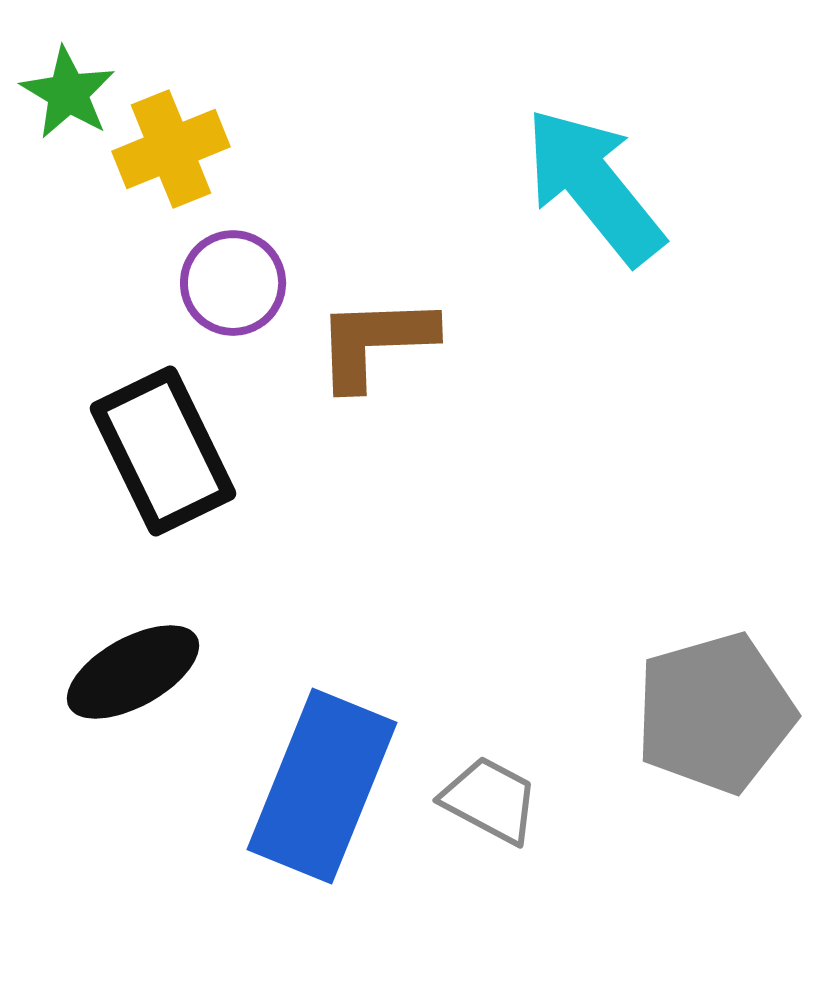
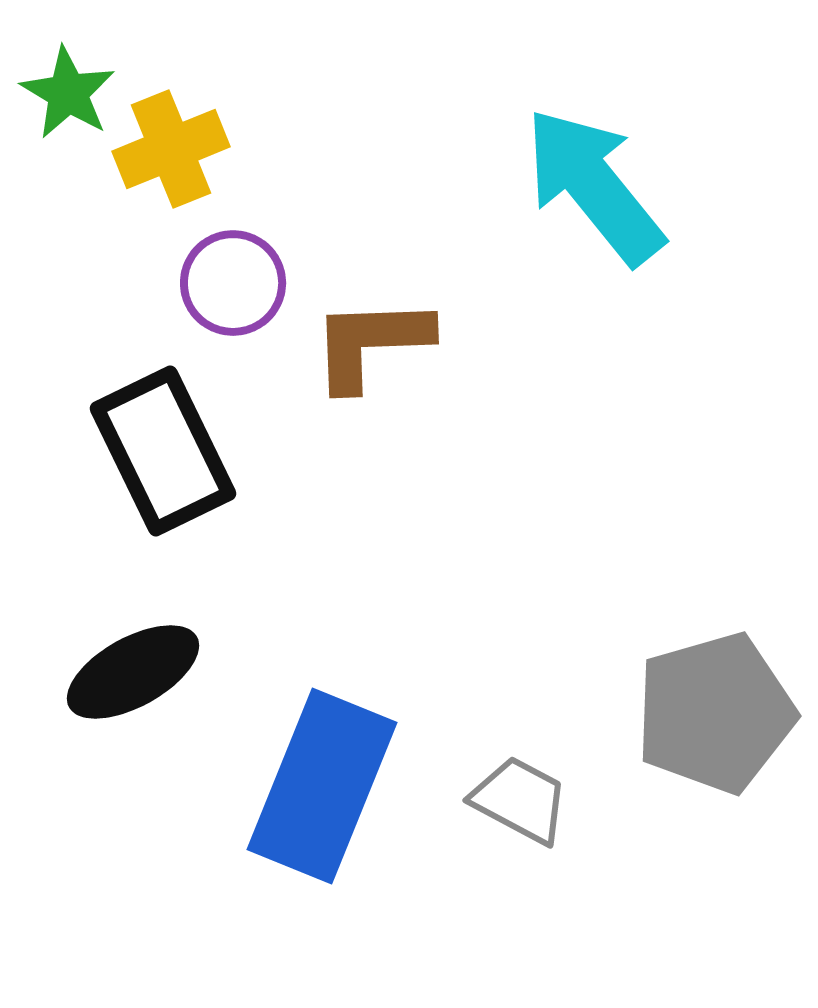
brown L-shape: moved 4 px left, 1 px down
gray trapezoid: moved 30 px right
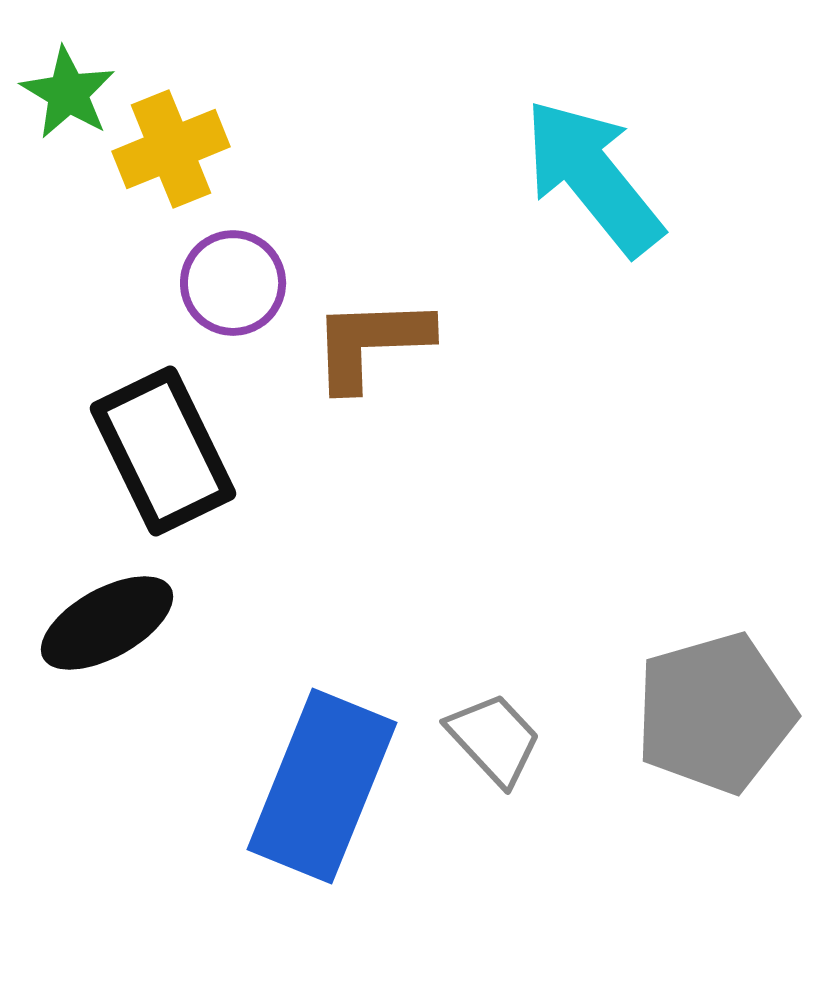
cyan arrow: moved 1 px left, 9 px up
black ellipse: moved 26 px left, 49 px up
gray trapezoid: moved 26 px left, 61 px up; rotated 19 degrees clockwise
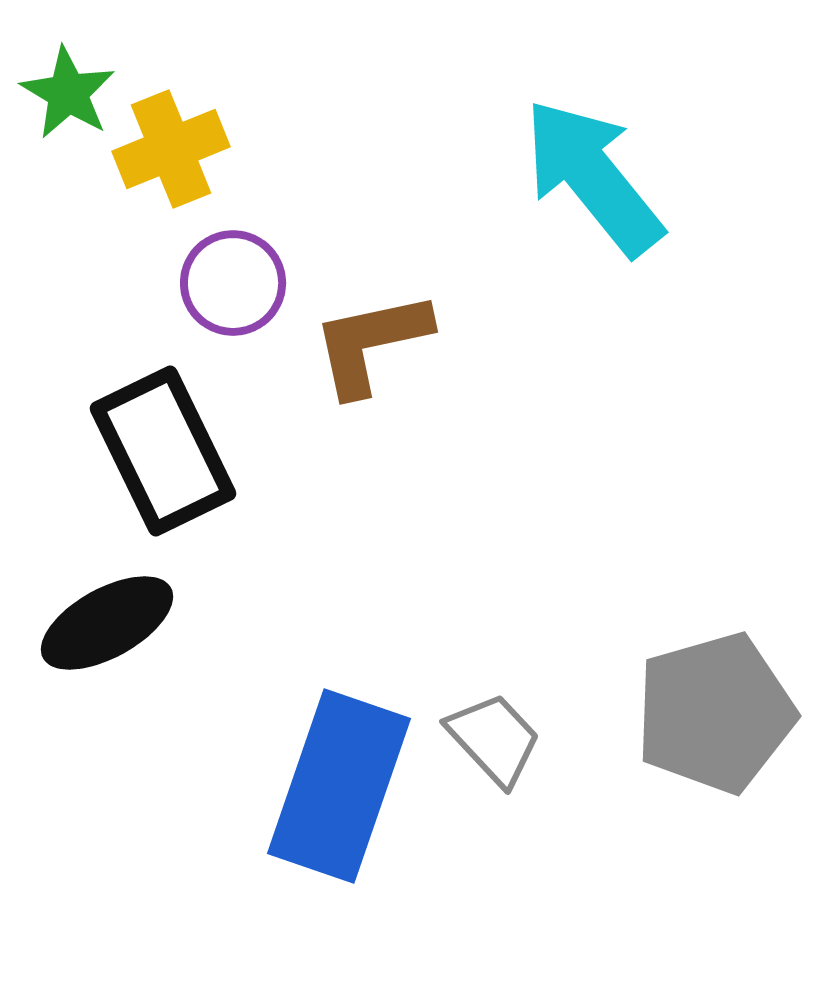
brown L-shape: rotated 10 degrees counterclockwise
blue rectangle: moved 17 px right; rotated 3 degrees counterclockwise
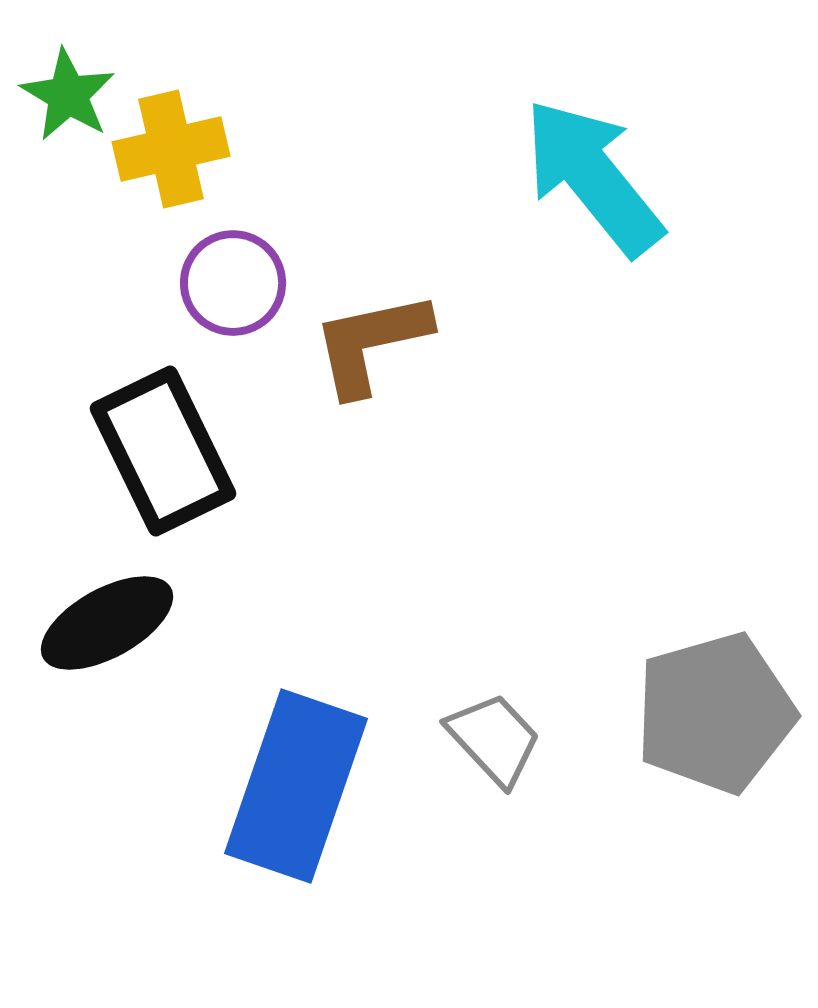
green star: moved 2 px down
yellow cross: rotated 9 degrees clockwise
blue rectangle: moved 43 px left
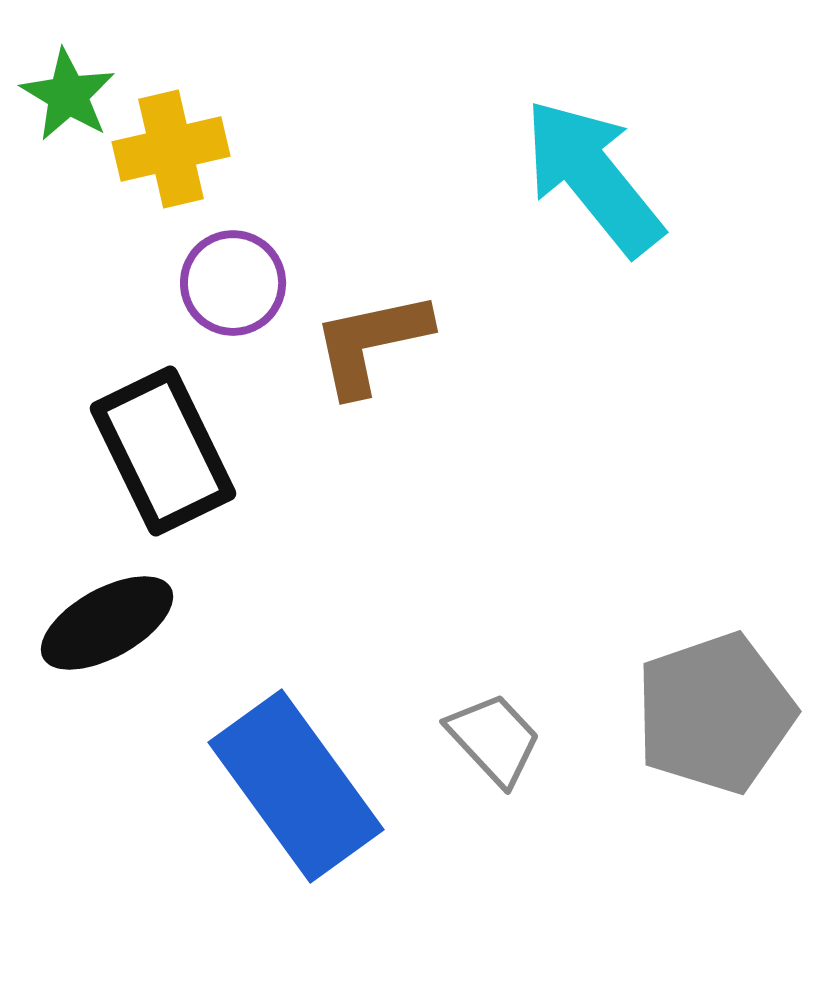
gray pentagon: rotated 3 degrees counterclockwise
blue rectangle: rotated 55 degrees counterclockwise
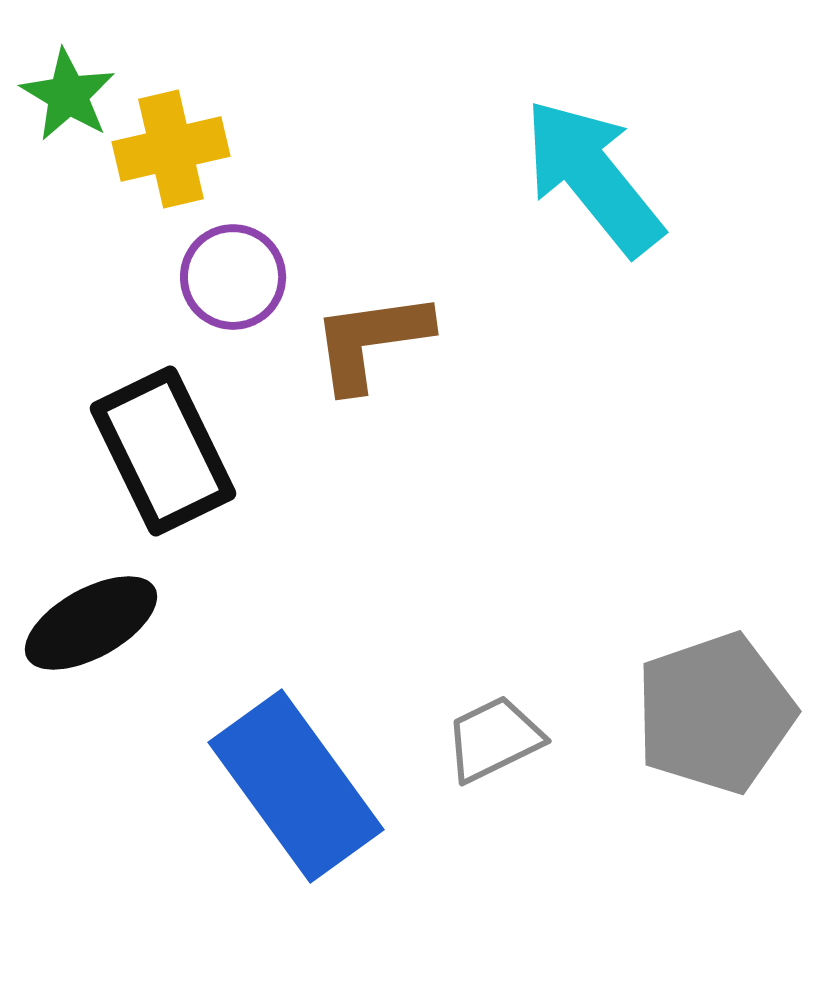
purple circle: moved 6 px up
brown L-shape: moved 2 px up; rotated 4 degrees clockwise
black ellipse: moved 16 px left
gray trapezoid: rotated 73 degrees counterclockwise
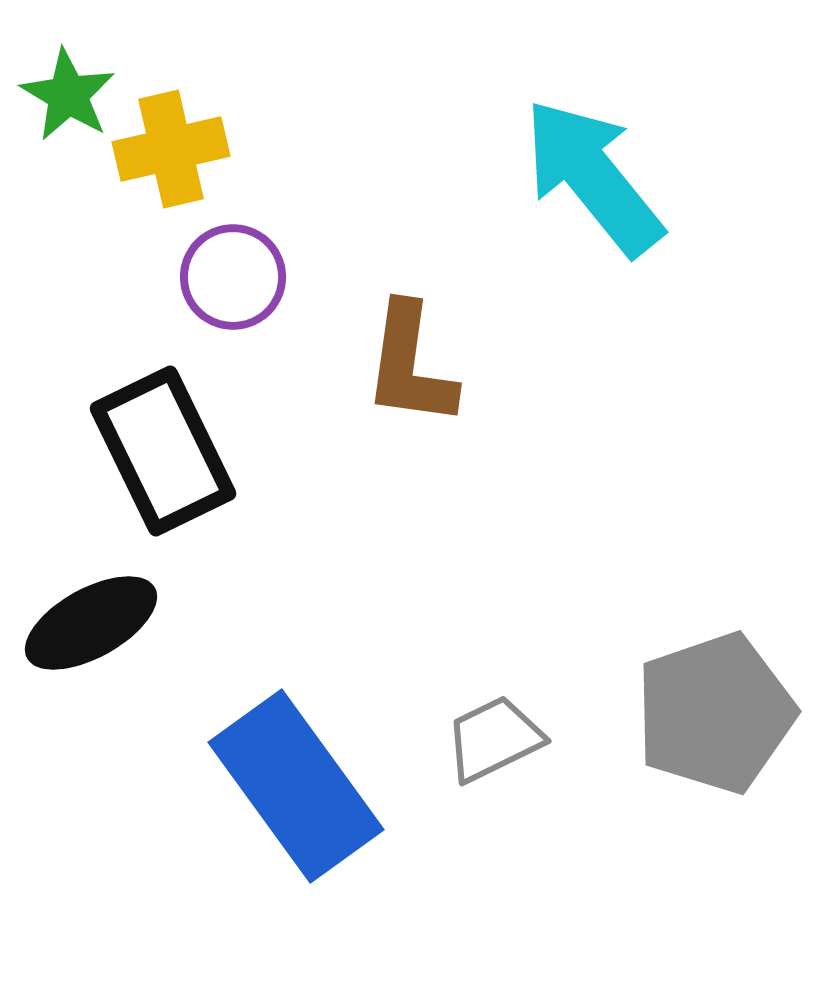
brown L-shape: moved 39 px right, 24 px down; rotated 74 degrees counterclockwise
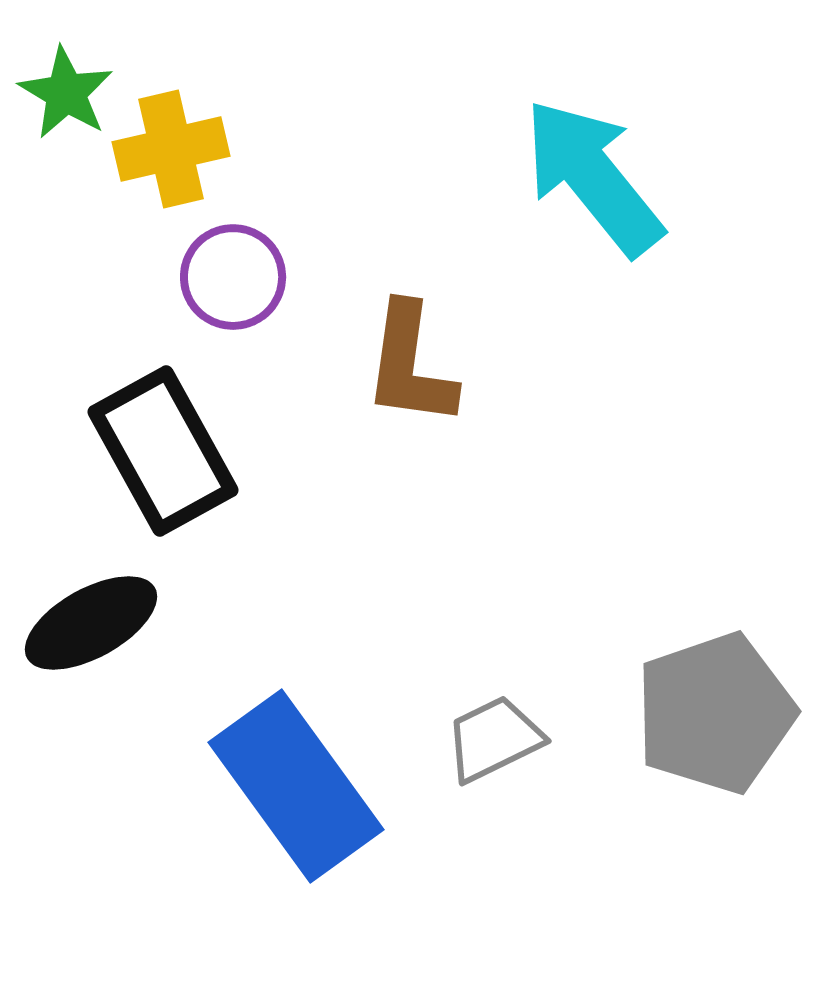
green star: moved 2 px left, 2 px up
black rectangle: rotated 3 degrees counterclockwise
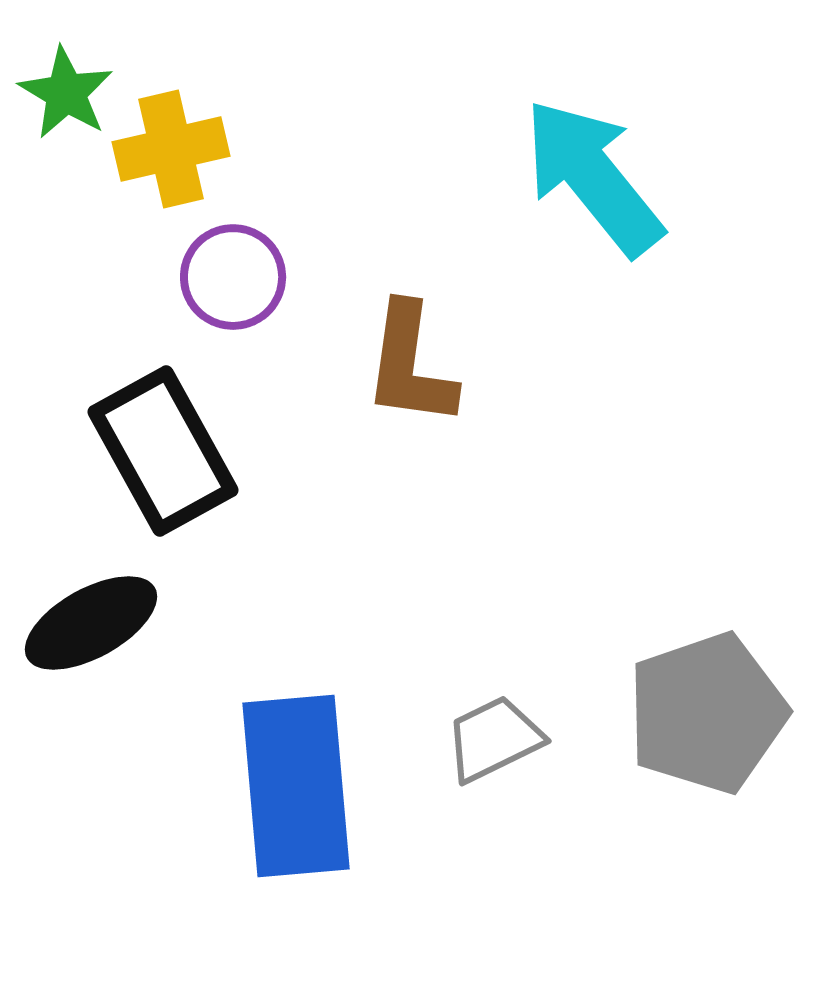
gray pentagon: moved 8 px left
blue rectangle: rotated 31 degrees clockwise
